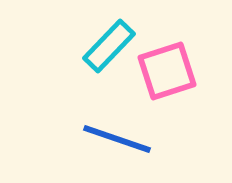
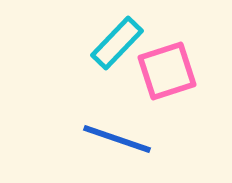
cyan rectangle: moved 8 px right, 3 px up
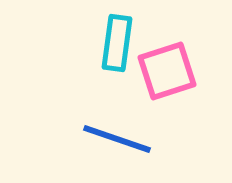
cyan rectangle: rotated 36 degrees counterclockwise
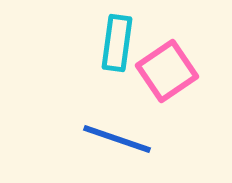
pink square: rotated 16 degrees counterclockwise
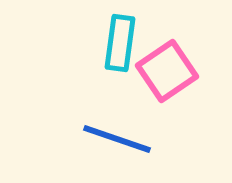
cyan rectangle: moved 3 px right
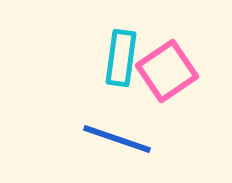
cyan rectangle: moved 1 px right, 15 px down
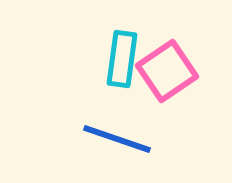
cyan rectangle: moved 1 px right, 1 px down
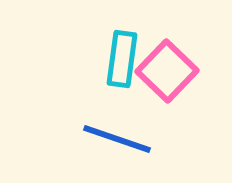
pink square: rotated 12 degrees counterclockwise
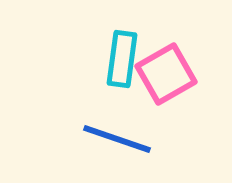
pink square: moved 1 px left, 3 px down; rotated 16 degrees clockwise
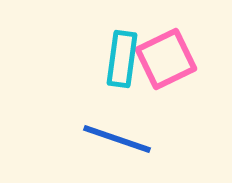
pink square: moved 15 px up; rotated 4 degrees clockwise
